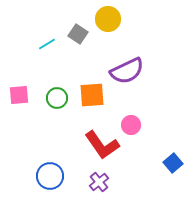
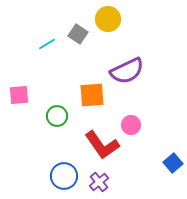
green circle: moved 18 px down
blue circle: moved 14 px right
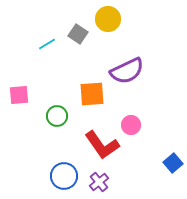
orange square: moved 1 px up
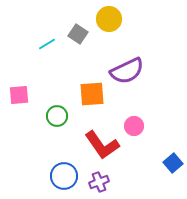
yellow circle: moved 1 px right
pink circle: moved 3 px right, 1 px down
purple cross: rotated 18 degrees clockwise
